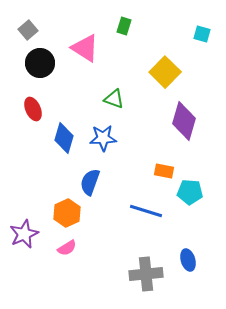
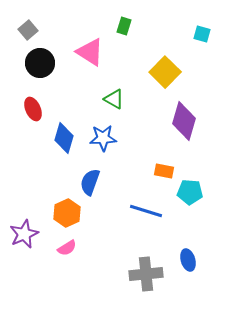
pink triangle: moved 5 px right, 4 px down
green triangle: rotated 10 degrees clockwise
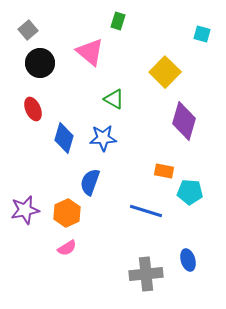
green rectangle: moved 6 px left, 5 px up
pink triangle: rotated 8 degrees clockwise
purple star: moved 1 px right, 24 px up; rotated 12 degrees clockwise
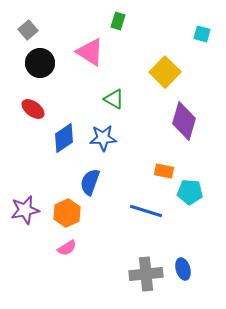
pink triangle: rotated 8 degrees counterclockwise
red ellipse: rotated 30 degrees counterclockwise
blue diamond: rotated 40 degrees clockwise
blue ellipse: moved 5 px left, 9 px down
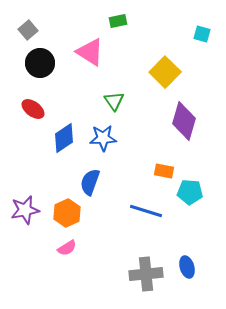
green rectangle: rotated 60 degrees clockwise
green triangle: moved 2 px down; rotated 25 degrees clockwise
blue ellipse: moved 4 px right, 2 px up
